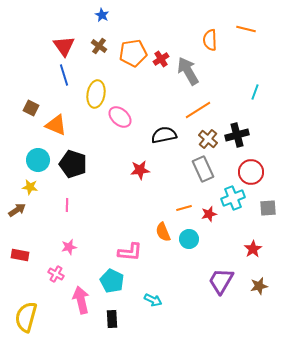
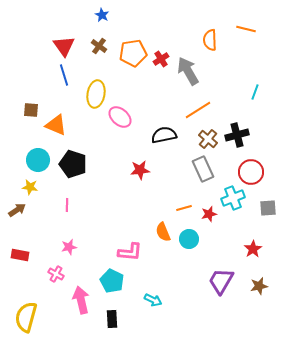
brown square at (31, 108): moved 2 px down; rotated 21 degrees counterclockwise
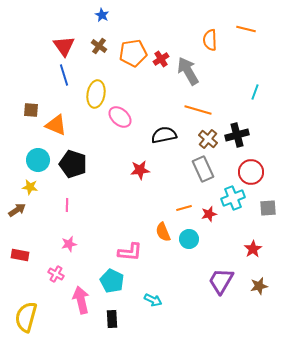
orange line at (198, 110): rotated 48 degrees clockwise
pink star at (69, 247): moved 3 px up
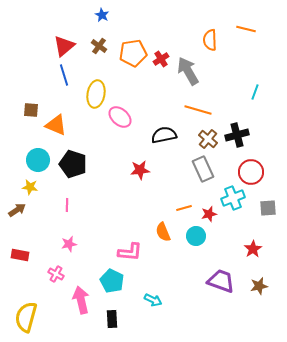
red triangle at (64, 46): rotated 25 degrees clockwise
cyan circle at (189, 239): moved 7 px right, 3 px up
purple trapezoid at (221, 281): rotated 80 degrees clockwise
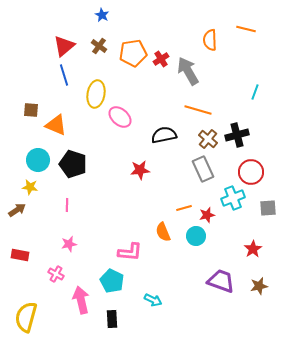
red star at (209, 214): moved 2 px left, 1 px down
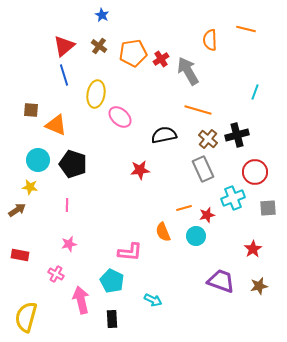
red circle at (251, 172): moved 4 px right
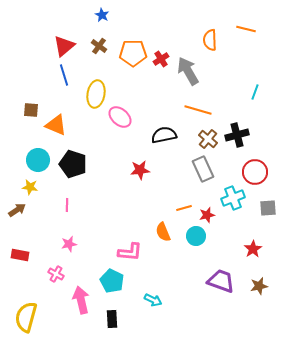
orange pentagon at (133, 53): rotated 8 degrees clockwise
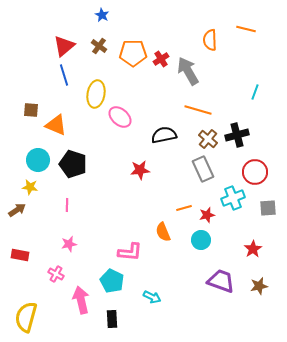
cyan circle at (196, 236): moved 5 px right, 4 px down
cyan arrow at (153, 300): moved 1 px left, 3 px up
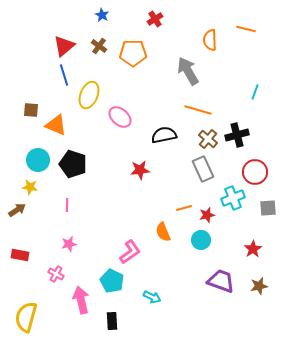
red cross at (161, 59): moved 6 px left, 40 px up
yellow ellipse at (96, 94): moved 7 px left, 1 px down; rotated 12 degrees clockwise
pink L-shape at (130, 252): rotated 40 degrees counterclockwise
black rectangle at (112, 319): moved 2 px down
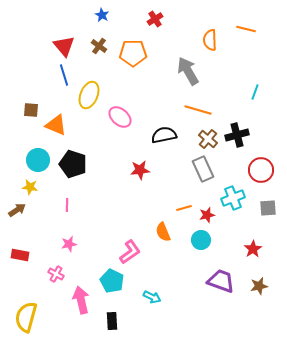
red triangle at (64, 46): rotated 30 degrees counterclockwise
red circle at (255, 172): moved 6 px right, 2 px up
